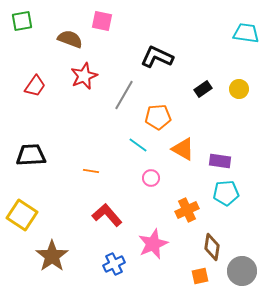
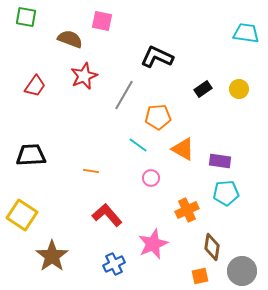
green square: moved 4 px right, 4 px up; rotated 20 degrees clockwise
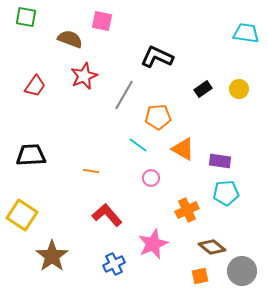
brown diamond: rotated 60 degrees counterclockwise
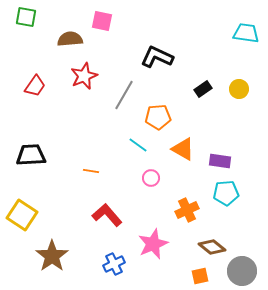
brown semicircle: rotated 25 degrees counterclockwise
